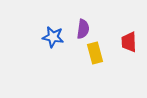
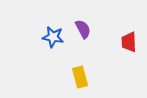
purple semicircle: rotated 36 degrees counterclockwise
yellow rectangle: moved 15 px left, 24 px down
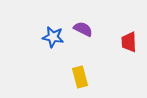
purple semicircle: rotated 36 degrees counterclockwise
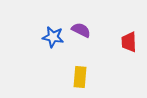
purple semicircle: moved 2 px left, 1 px down
yellow rectangle: rotated 20 degrees clockwise
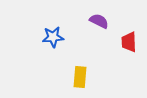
purple semicircle: moved 18 px right, 9 px up
blue star: rotated 15 degrees counterclockwise
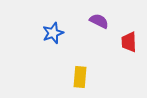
blue star: moved 4 px up; rotated 15 degrees counterclockwise
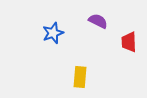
purple semicircle: moved 1 px left
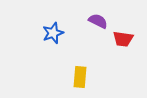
red trapezoid: moved 6 px left, 3 px up; rotated 80 degrees counterclockwise
